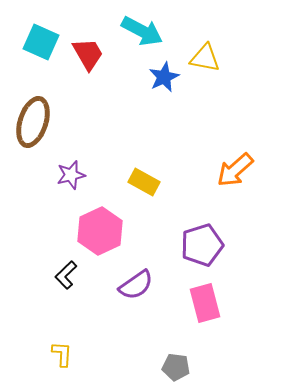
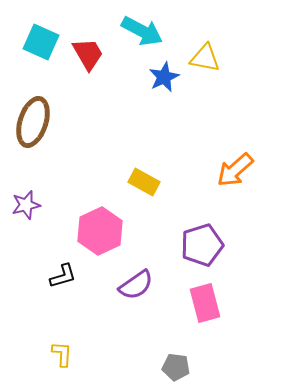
purple star: moved 45 px left, 30 px down
black L-shape: moved 3 px left, 1 px down; rotated 152 degrees counterclockwise
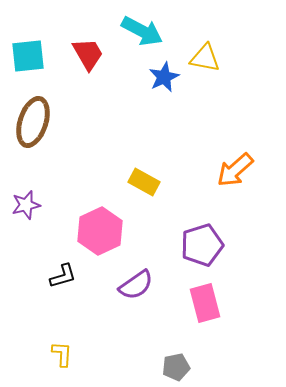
cyan square: moved 13 px left, 14 px down; rotated 30 degrees counterclockwise
gray pentagon: rotated 20 degrees counterclockwise
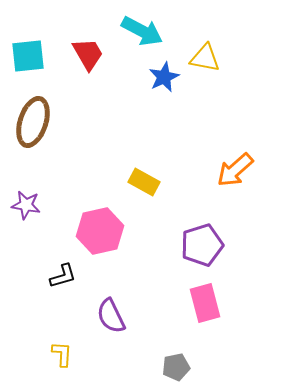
purple star: rotated 24 degrees clockwise
pink hexagon: rotated 12 degrees clockwise
purple semicircle: moved 25 px left, 31 px down; rotated 99 degrees clockwise
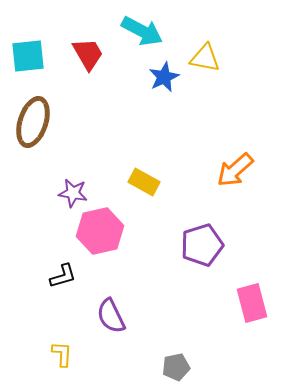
purple star: moved 47 px right, 12 px up
pink rectangle: moved 47 px right
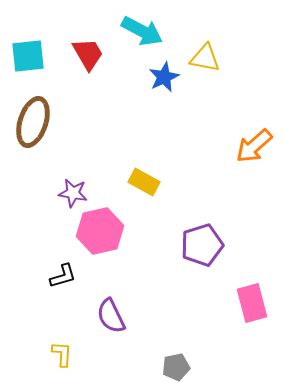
orange arrow: moved 19 px right, 24 px up
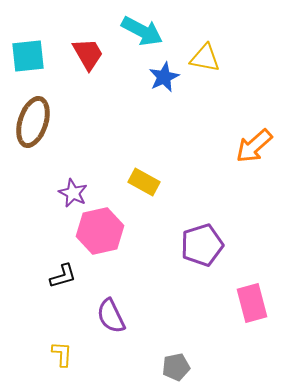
purple star: rotated 16 degrees clockwise
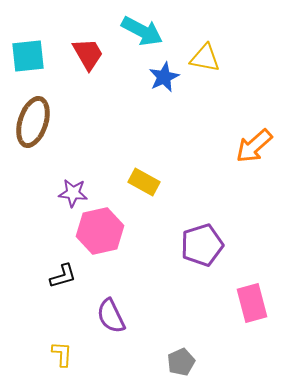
purple star: rotated 20 degrees counterclockwise
gray pentagon: moved 5 px right, 5 px up; rotated 12 degrees counterclockwise
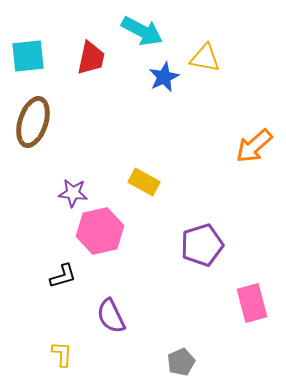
red trapezoid: moved 3 px right, 4 px down; rotated 42 degrees clockwise
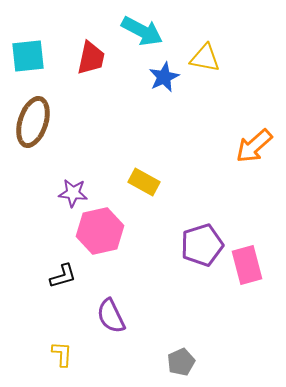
pink rectangle: moved 5 px left, 38 px up
